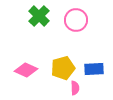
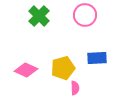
pink circle: moved 9 px right, 5 px up
blue rectangle: moved 3 px right, 11 px up
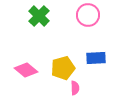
pink circle: moved 3 px right
blue rectangle: moved 1 px left
pink diamond: rotated 15 degrees clockwise
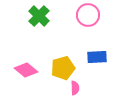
blue rectangle: moved 1 px right, 1 px up
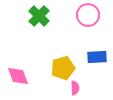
pink diamond: moved 8 px left, 6 px down; rotated 30 degrees clockwise
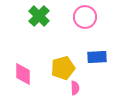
pink circle: moved 3 px left, 2 px down
pink diamond: moved 5 px right, 2 px up; rotated 20 degrees clockwise
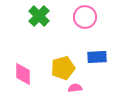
pink semicircle: rotated 96 degrees counterclockwise
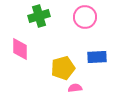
green cross: rotated 30 degrees clockwise
pink diamond: moved 3 px left, 25 px up
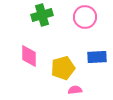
green cross: moved 3 px right, 1 px up
pink diamond: moved 9 px right, 7 px down
pink semicircle: moved 2 px down
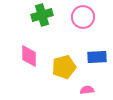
pink circle: moved 2 px left
yellow pentagon: moved 1 px right, 1 px up
pink semicircle: moved 12 px right
